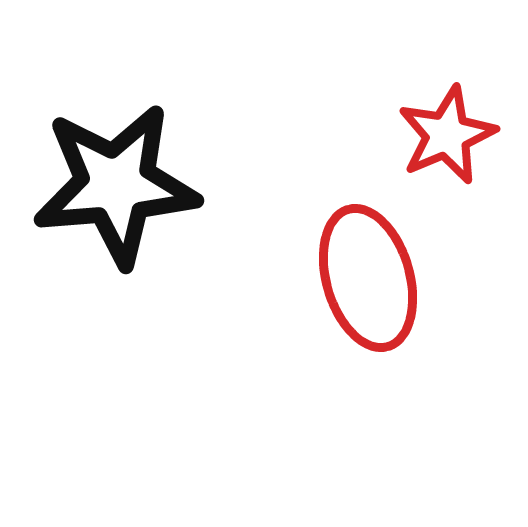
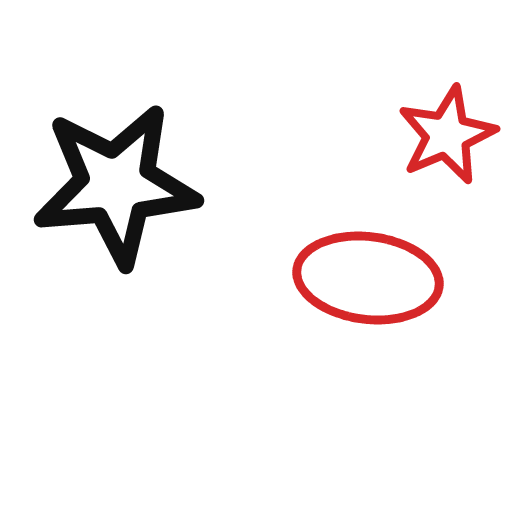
red ellipse: rotated 67 degrees counterclockwise
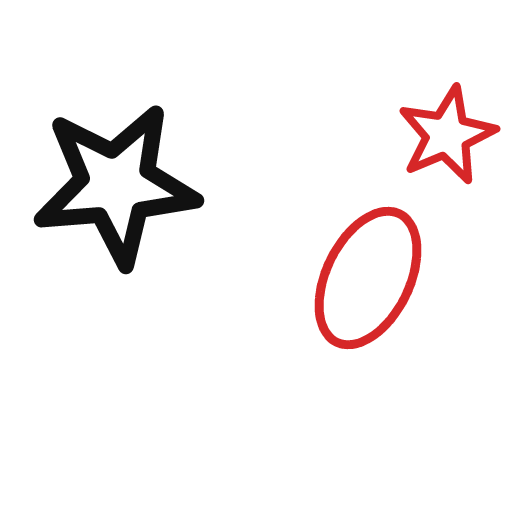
red ellipse: rotated 71 degrees counterclockwise
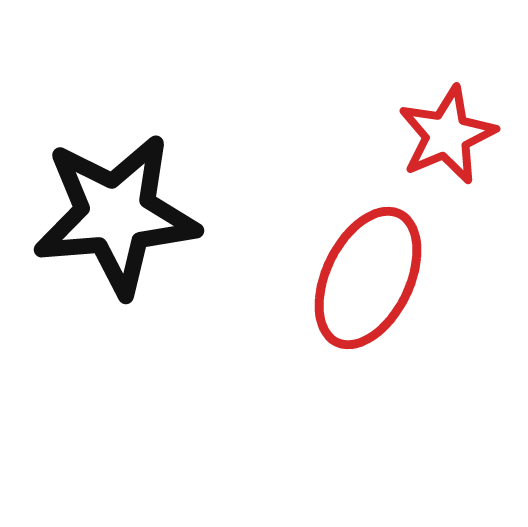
black star: moved 30 px down
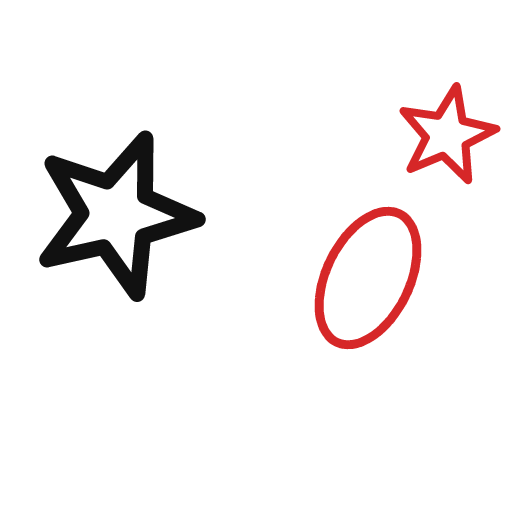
black star: rotated 8 degrees counterclockwise
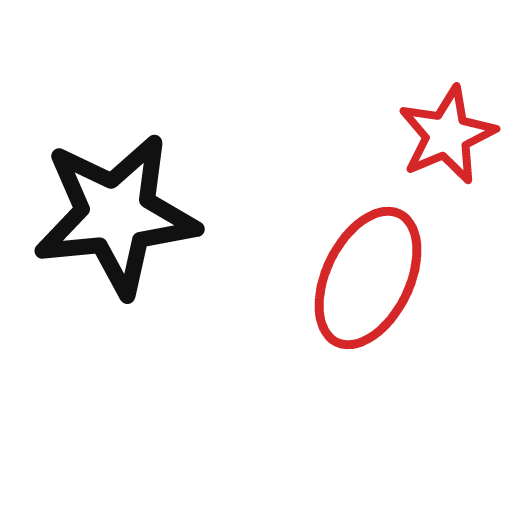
black star: rotated 7 degrees clockwise
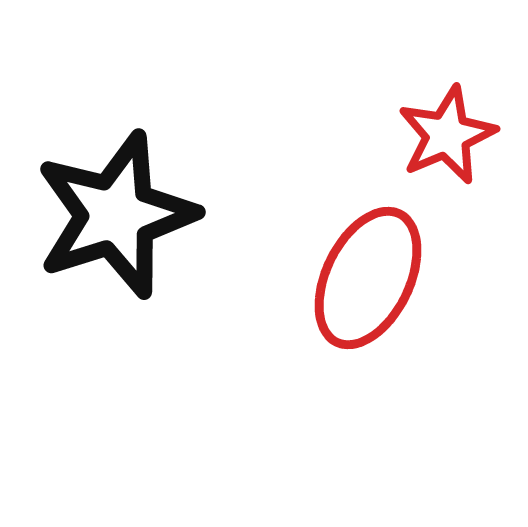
black star: rotated 12 degrees counterclockwise
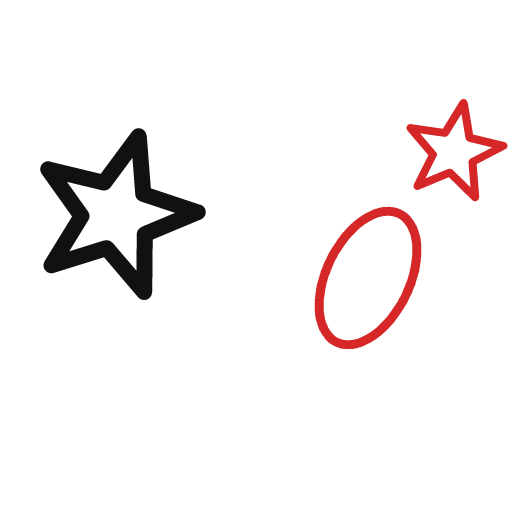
red star: moved 7 px right, 17 px down
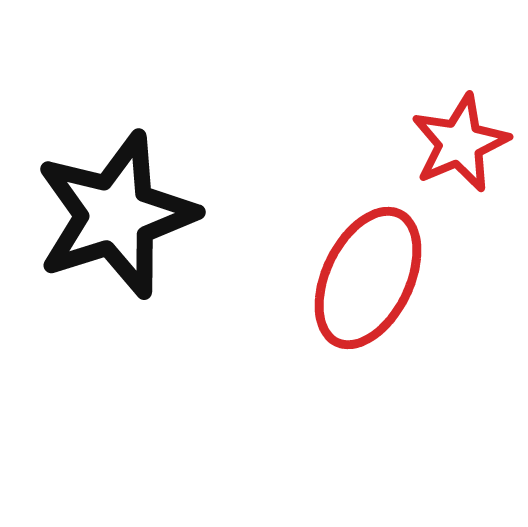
red star: moved 6 px right, 9 px up
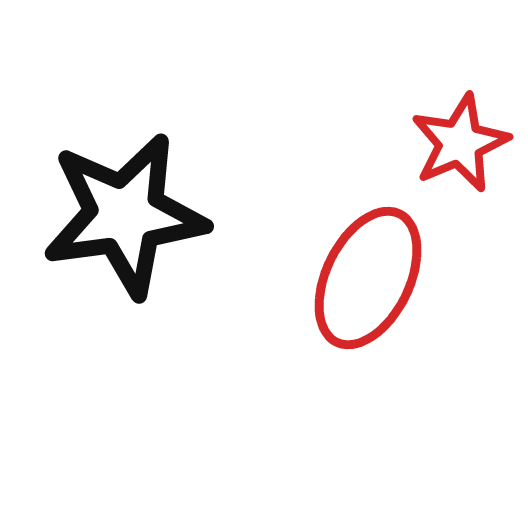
black star: moved 9 px right; rotated 10 degrees clockwise
